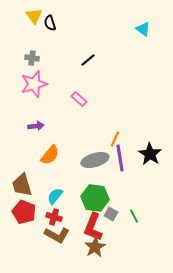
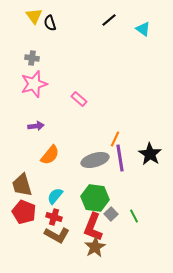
black line: moved 21 px right, 40 px up
gray square: rotated 16 degrees clockwise
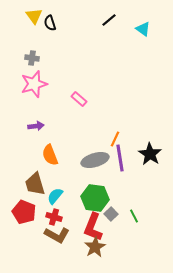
orange semicircle: rotated 120 degrees clockwise
brown trapezoid: moved 13 px right, 1 px up
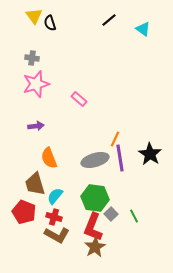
pink star: moved 2 px right
orange semicircle: moved 1 px left, 3 px down
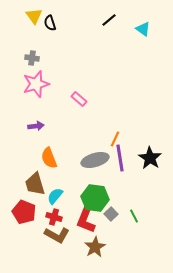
black star: moved 4 px down
red L-shape: moved 7 px left, 8 px up
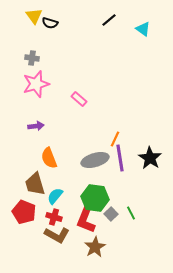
black semicircle: rotated 56 degrees counterclockwise
green line: moved 3 px left, 3 px up
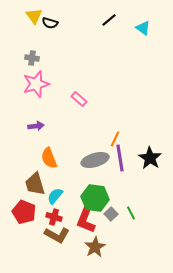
cyan triangle: moved 1 px up
